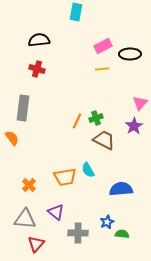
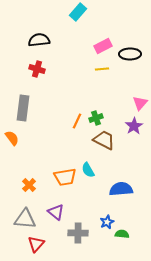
cyan rectangle: moved 2 px right; rotated 30 degrees clockwise
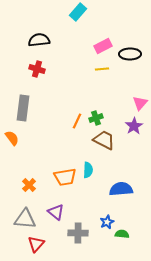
cyan semicircle: rotated 147 degrees counterclockwise
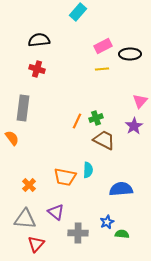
pink triangle: moved 2 px up
orange trapezoid: rotated 20 degrees clockwise
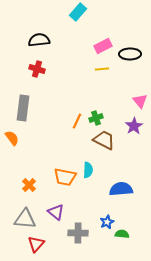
pink triangle: rotated 21 degrees counterclockwise
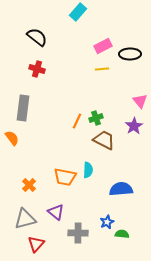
black semicircle: moved 2 px left, 3 px up; rotated 45 degrees clockwise
gray triangle: rotated 20 degrees counterclockwise
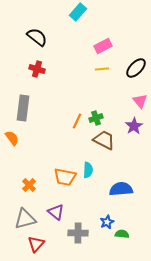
black ellipse: moved 6 px right, 14 px down; rotated 45 degrees counterclockwise
